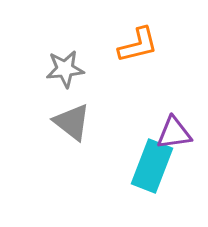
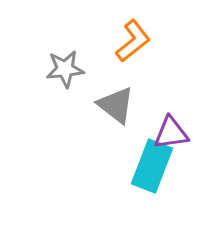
orange L-shape: moved 5 px left, 4 px up; rotated 24 degrees counterclockwise
gray triangle: moved 44 px right, 17 px up
purple triangle: moved 3 px left
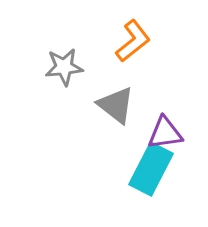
gray star: moved 1 px left, 2 px up
purple triangle: moved 6 px left
cyan rectangle: moved 1 px left, 3 px down; rotated 6 degrees clockwise
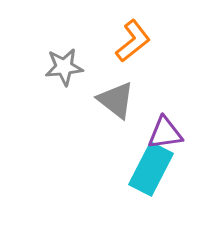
gray triangle: moved 5 px up
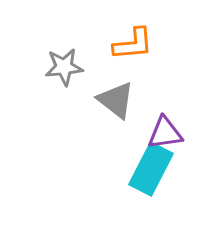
orange L-shape: moved 3 px down; rotated 33 degrees clockwise
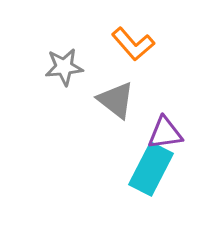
orange L-shape: rotated 54 degrees clockwise
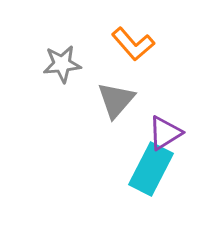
gray star: moved 2 px left, 3 px up
gray triangle: rotated 33 degrees clockwise
purple triangle: rotated 24 degrees counterclockwise
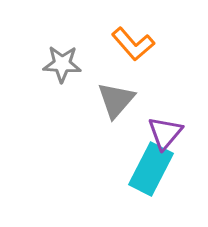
gray star: rotated 9 degrees clockwise
purple triangle: rotated 18 degrees counterclockwise
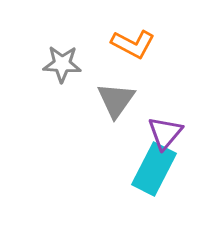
orange L-shape: rotated 21 degrees counterclockwise
gray triangle: rotated 6 degrees counterclockwise
cyan rectangle: moved 3 px right
